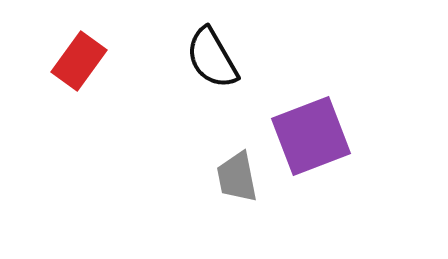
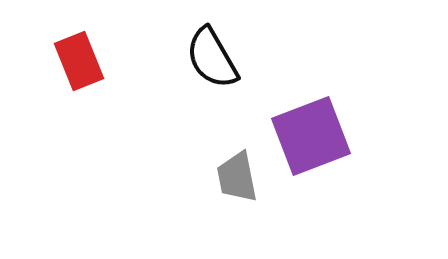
red rectangle: rotated 58 degrees counterclockwise
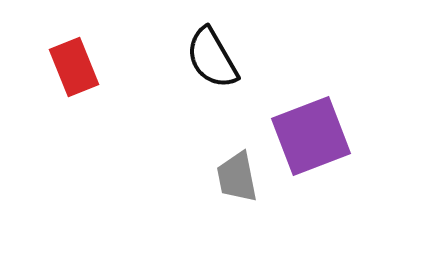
red rectangle: moved 5 px left, 6 px down
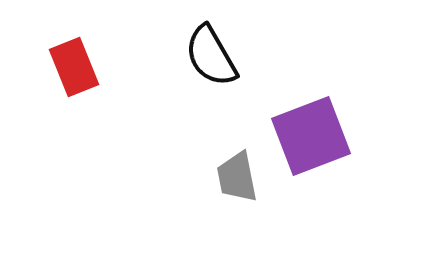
black semicircle: moved 1 px left, 2 px up
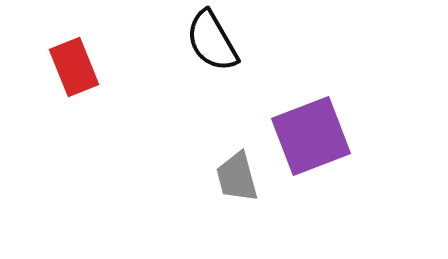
black semicircle: moved 1 px right, 15 px up
gray trapezoid: rotated 4 degrees counterclockwise
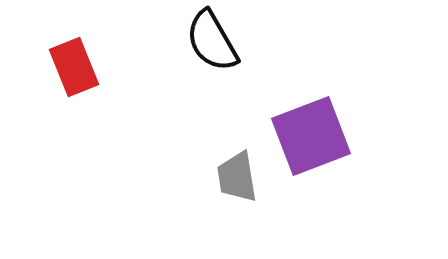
gray trapezoid: rotated 6 degrees clockwise
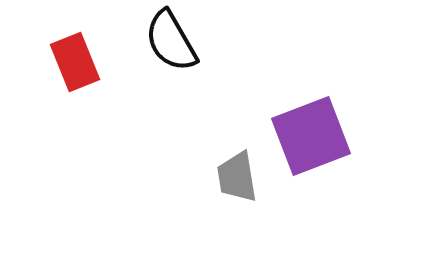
black semicircle: moved 41 px left
red rectangle: moved 1 px right, 5 px up
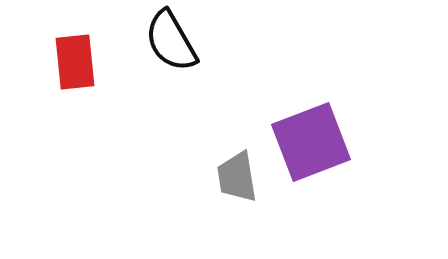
red rectangle: rotated 16 degrees clockwise
purple square: moved 6 px down
